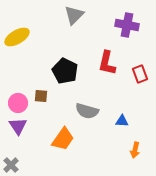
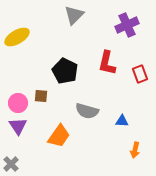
purple cross: rotated 35 degrees counterclockwise
orange trapezoid: moved 4 px left, 3 px up
gray cross: moved 1 px up
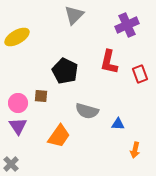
red L-shape: moved 2 px right, 1 px up
blue triangle: moved 4 px left, 3 px down
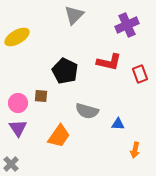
red L-shape: rotated 90 degrees counterclockwise
purple triangle: moved 2 px down
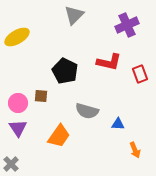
orange arrow: rotated 35 degrees counterclockwise
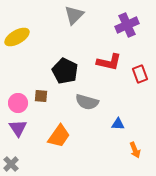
gray semicircle: moved 9 px up
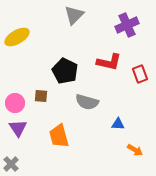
pink circle: moved 3 px left
orange trapezoid: rotated 130 degrees clockwise
orange arrow: rotated 35 degrees counterclockwise
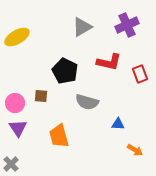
gray triangle: moved 8 px right, 12 px down; rotated 15 degrees clockwise
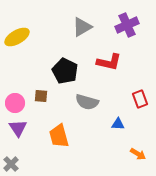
red rectangle: moved 25 px down
orange arrow: moved 3 px right, 4 px down
